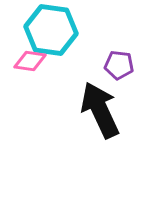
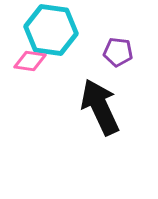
purple pentagon: moved 1 px left, 13 px up
black arrow: moved 3 px up
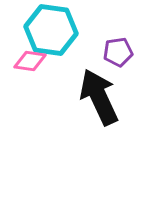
purple pentagon: rotated 16 degrees counterclockwise
black arrow: moved 1 px left, 10 px up
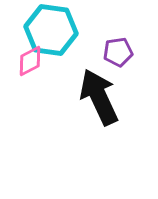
pink diamond: rotated 36 degrees counterclockwise
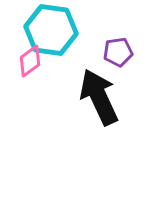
pink diamond: rotated 8 degrees counterclockwise
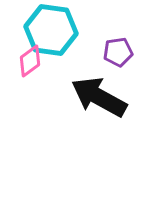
black arrow: rotated 36 degrees counterclockwise
